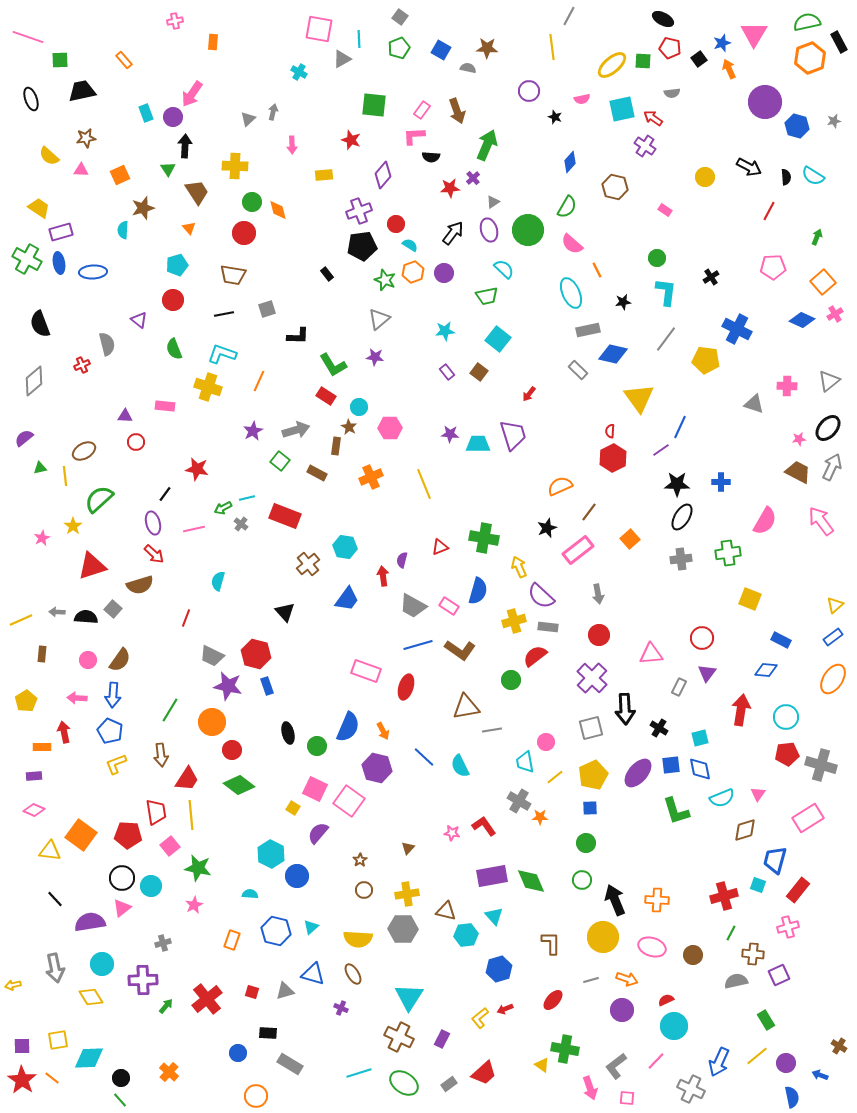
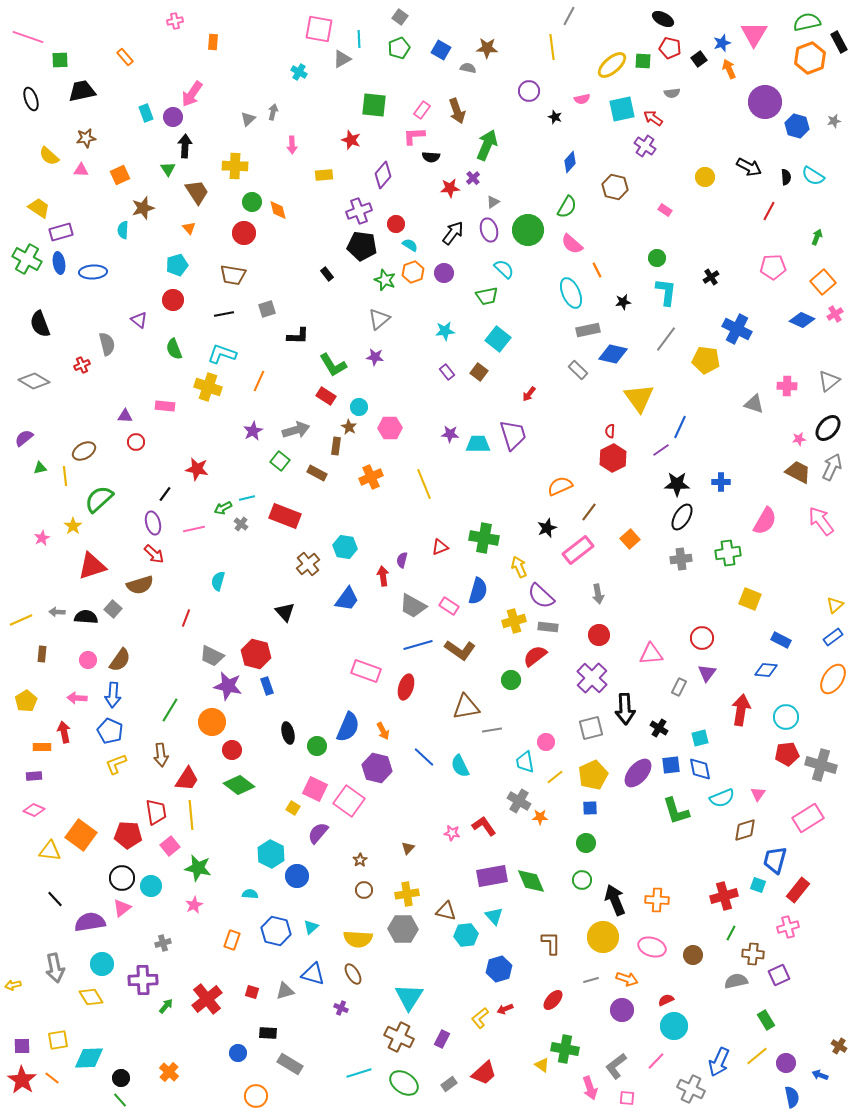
orange rectangle at (124, 60): moved 1 px right, 3 px up
black pentagon at (362, 246): rotated 16 degrees clockwise
gray diamond at (34, 381): rotated 72 degrees clockwise
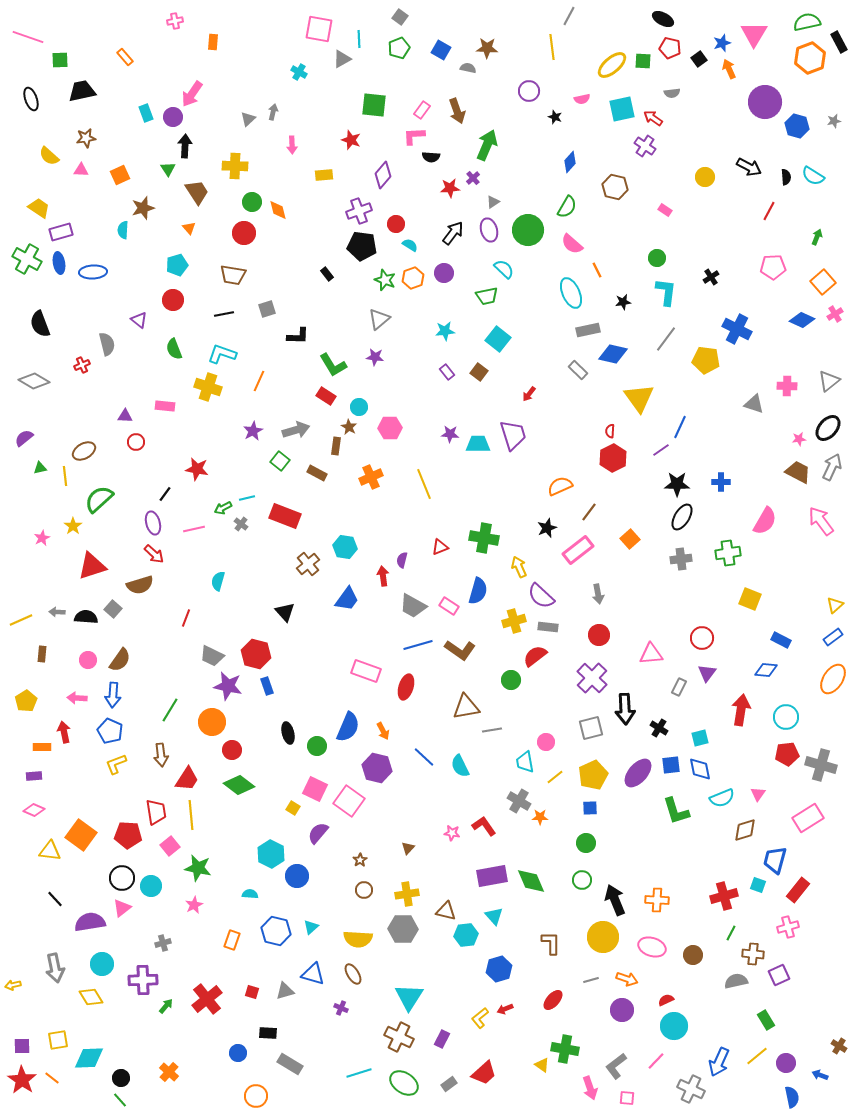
orange hexagon at (413, 272): moved 6 px down
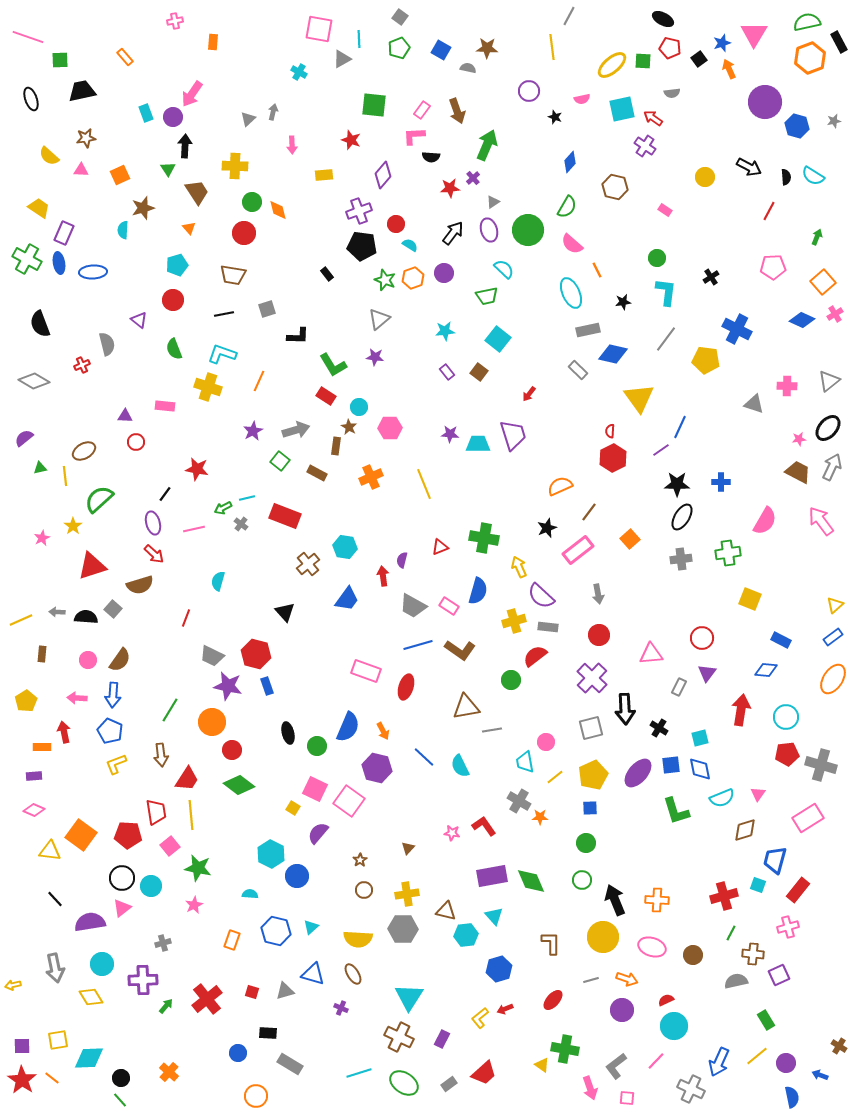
purple rectangle at (61, 232): moved 3 px right, 1 px down; rotated 50 degrees counterclockwise
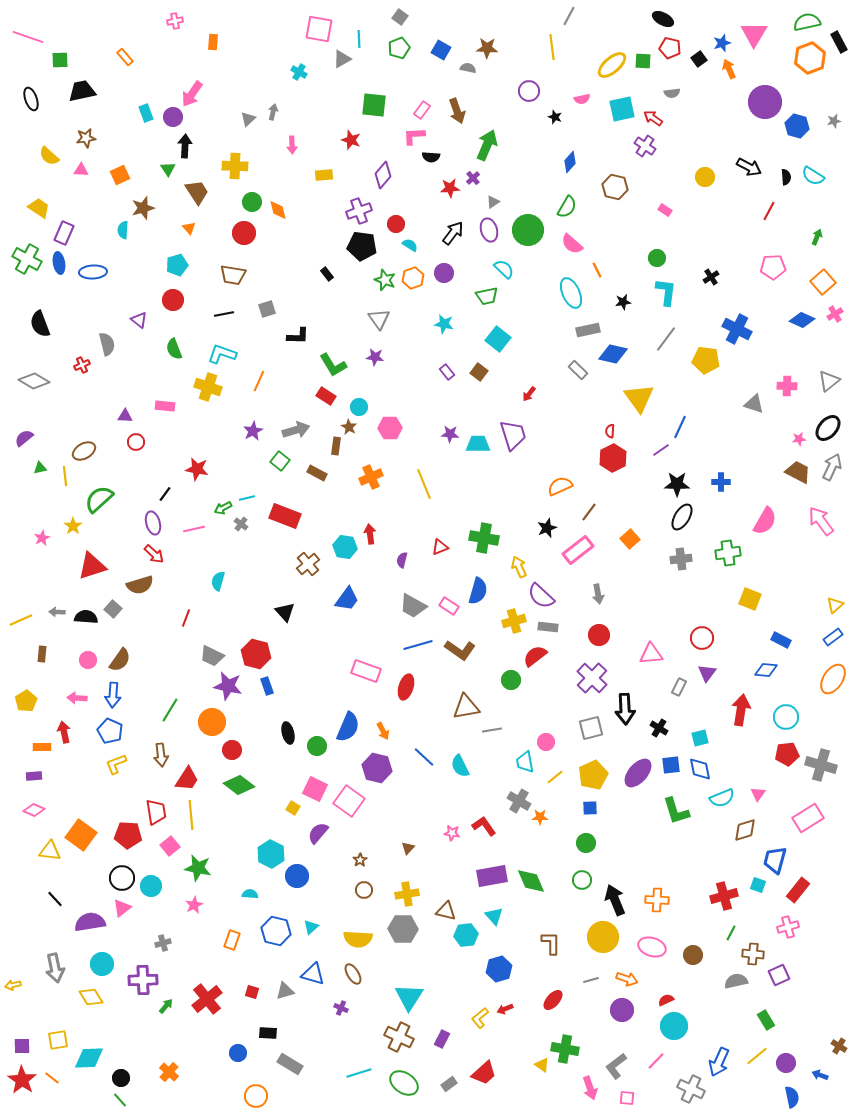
gray triangle at (379, 319): rotated 25 degrees counterclockwise
cyan star at (445, 331): moved 1 px left, 7 px up; rotated 18 degrees clockwise
red arrow at (383, 576): moved 13 px left, 42 px up
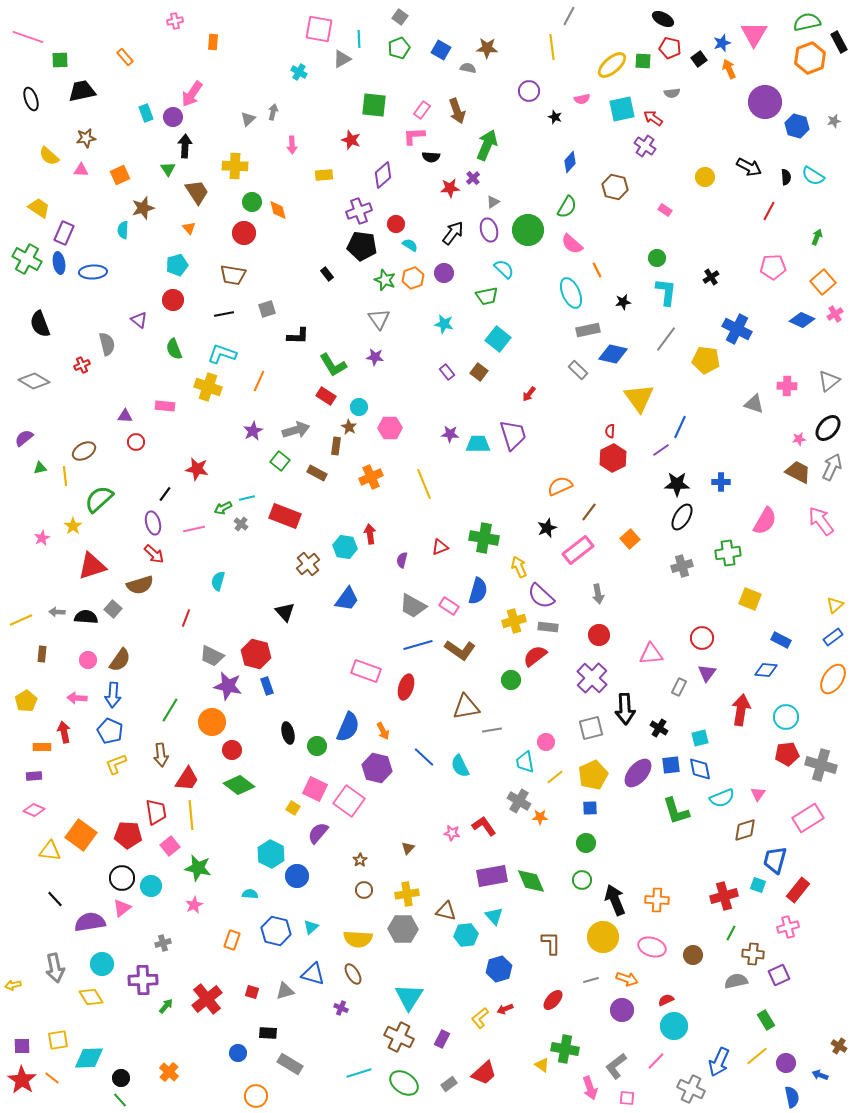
purple diamond at (383, 175): rotated 8 degrees clockwise
gray cross at (681, 559): moved 1 px right, 7 px down; rotated 10 degrees counterclockwise
